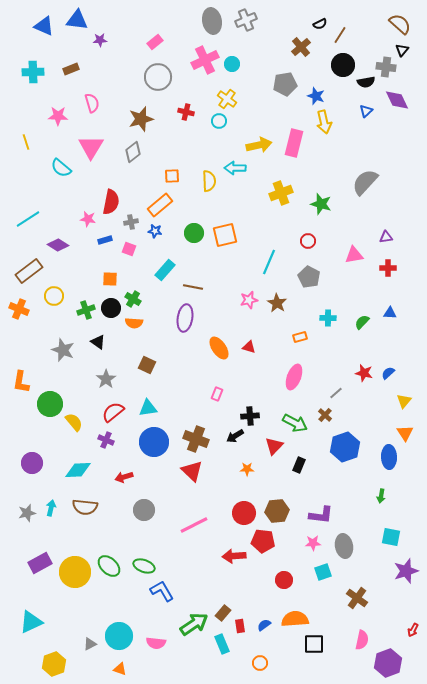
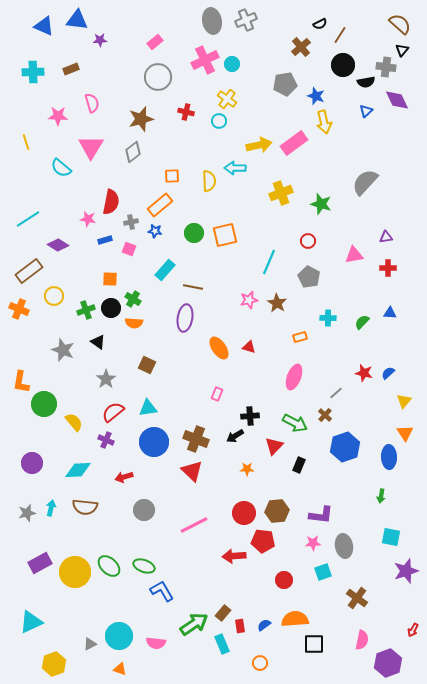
pink rectangle at (294, 143): rotated 40 degrees clockwise
green circle at (50, 404): moved 6 px left
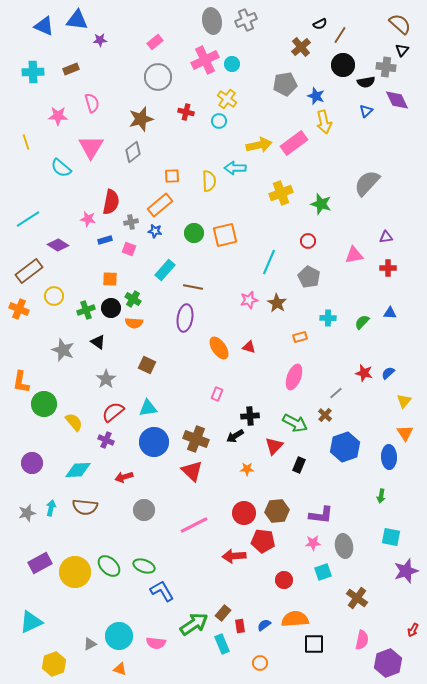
gray semicircle at (365, 182): moved 2 px right, 1 px down
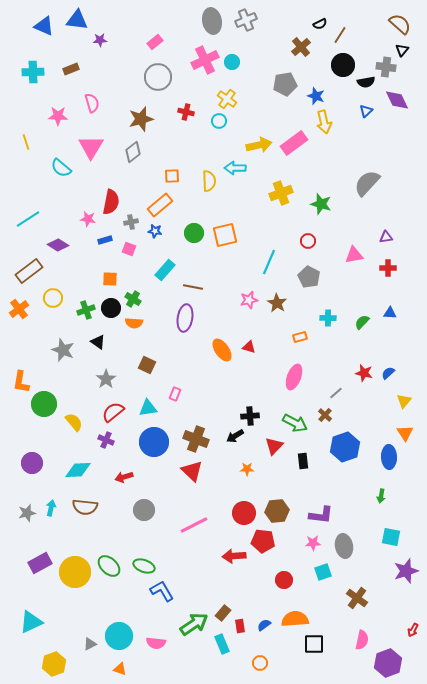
cyan circle at (232, 64): moved 2 px up
yellow circle at (54, 296): moved 1 px left, 2 px down
orange cross at (19, 309): rotated 30 degrees clockwise
orange ellipse at (219, 348): moved 3 px right, 2 px down
pink rectangle at (217, 394): moved 42 px left
black rectangle at (299, 465): moved 4 px right, 4 px up; rotated 28 degrees counterclockwise
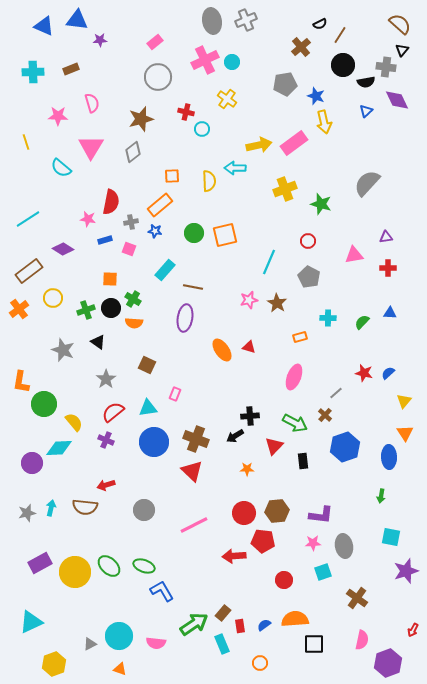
cyan circle at (219, 121): moved 17 px left, 8 px down
yellow cross at (281, 193): moved 4 px right, 4 px up
purple diamond at (58, 245): moved 5 px right, 4 px down
cyan diamond at (78, 470): moved 19 px left, 22 px up
red arrow at (124, 477): moved 18 px left, 8 px down
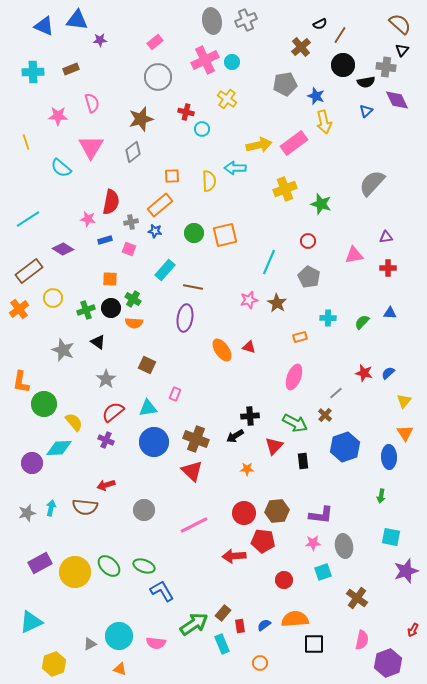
gray semicircle at (367, 183): moved 5 px right
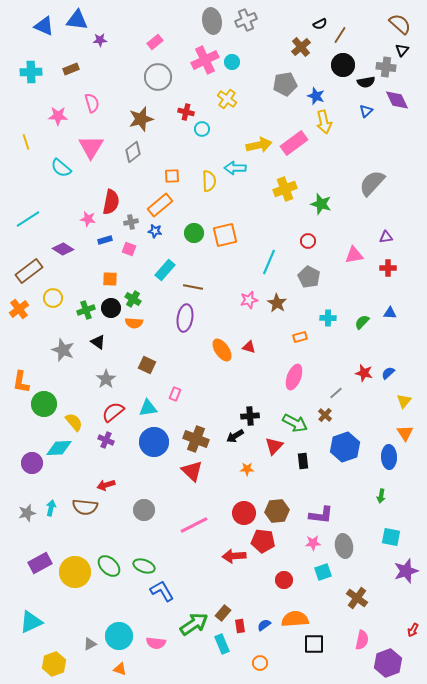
cyan cross at (33, 72): moved 2 px left
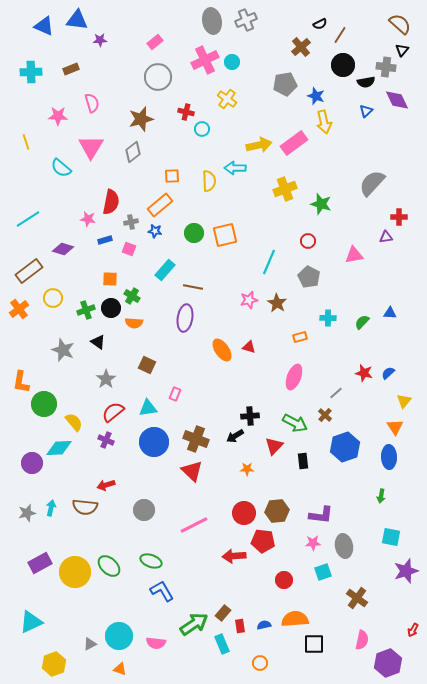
purple diamond at (63, 249): rotated 15 degrees counterclockwise
red cross at (388, 268): moved 11 px right, 51 px up
green cross at (133, 299): moved 1 px left, 3 px up
orange triangle at (405, 433): moved 10 px left, 6 px up
green ellipse at (144, 566): moved 7 px right, 5 px up
blue semicircle at (264, 625): rotated 24 degrees clockwise
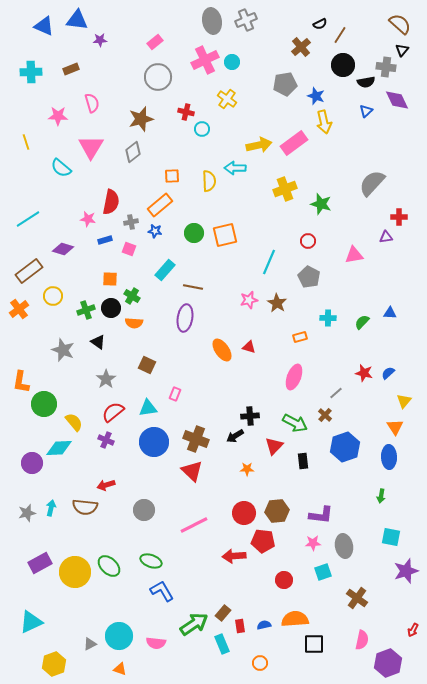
yellow circle at (53, 298): moved 2 px up
